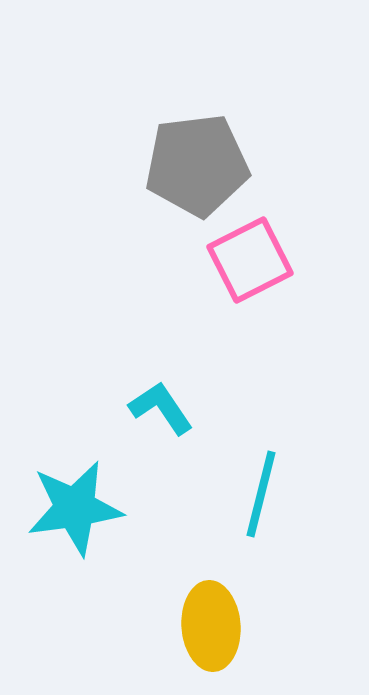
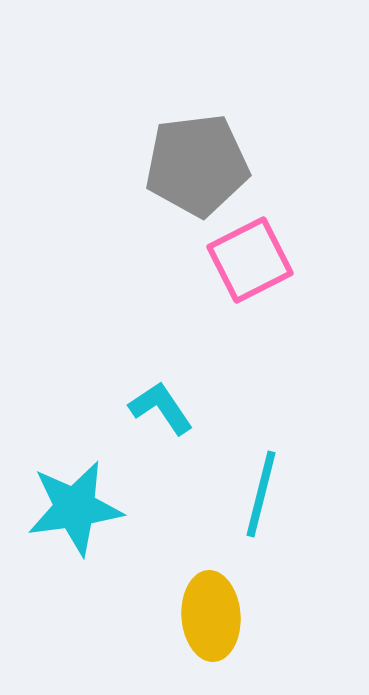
yellow ellipse: moved 10 px up
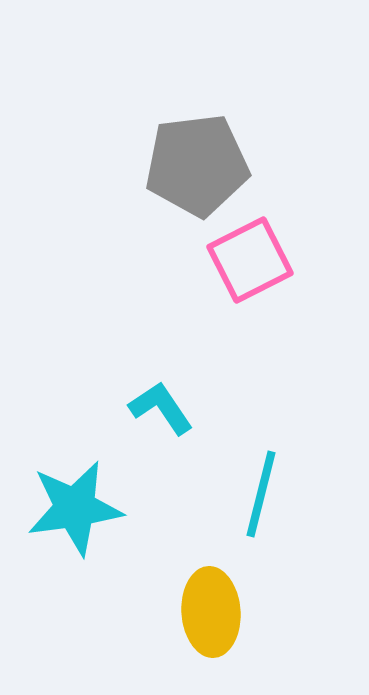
yellow ellipse: moved 4 px up
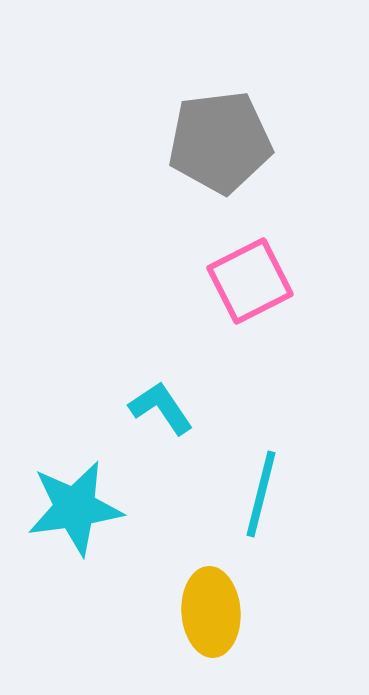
gray pentagon: moved 23 px right, 23 px up
pink square: moved 21 px down
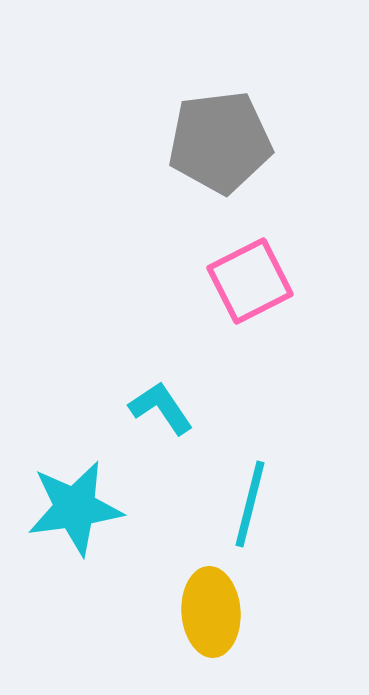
cyan line: moved 11 px left, 10 px down
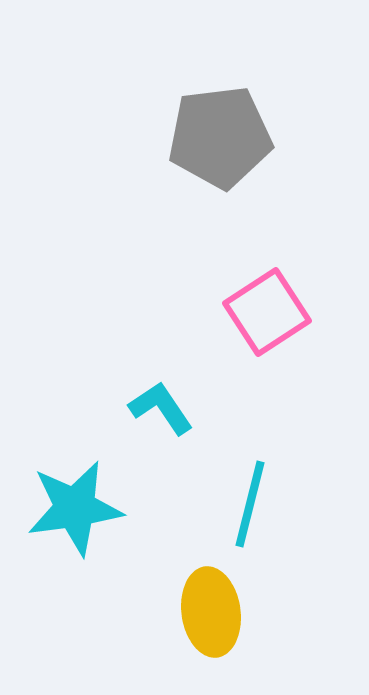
gray pentagon: moved 5 px up
pink square: moved 17 px right, 31 px down; rotated 6 degrees counterclockwise
yellow ellipse: rotated 4 degrees counterclockwise
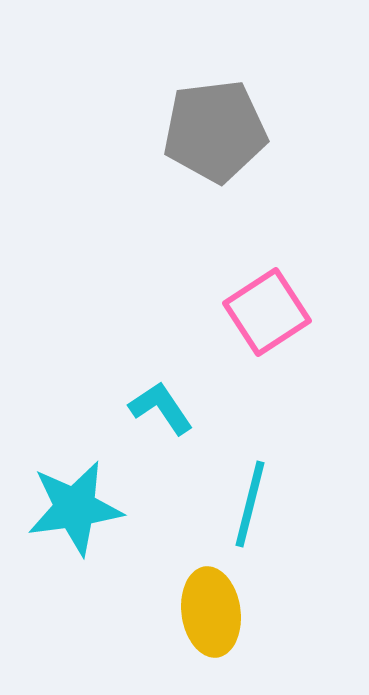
gray pentagon: moved 5 px left, 6 px up
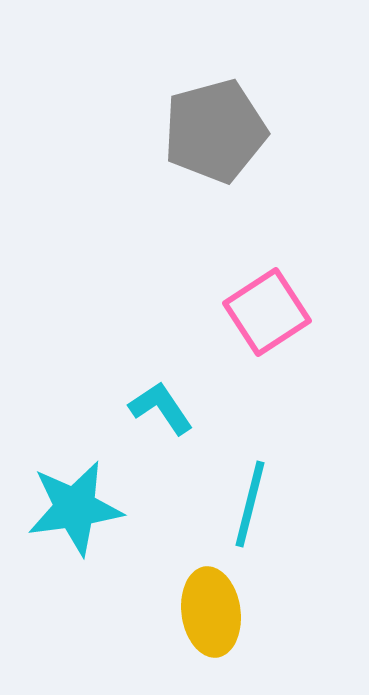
gray pentagon: rotated 8 degrees counterclockwise
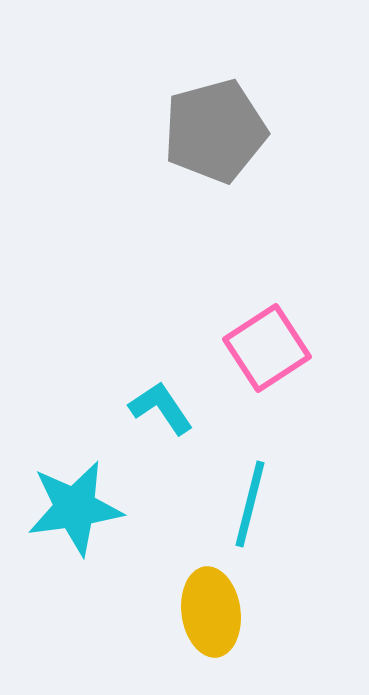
pink square: moved 36 px down
